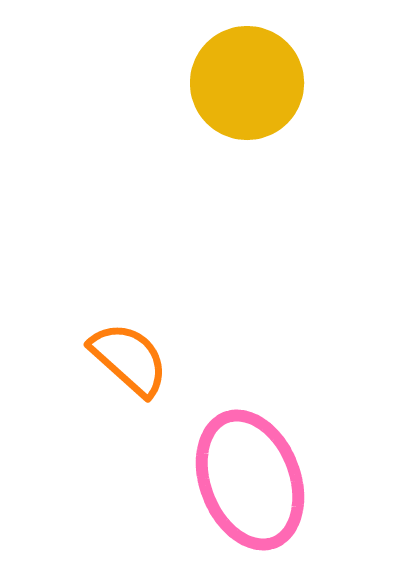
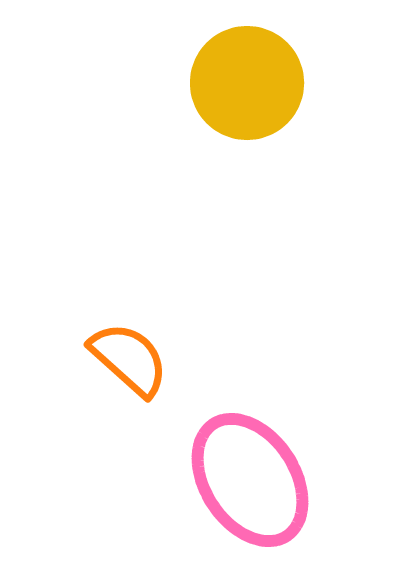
pink ellipse: rotated 12 degrees counterclockwise
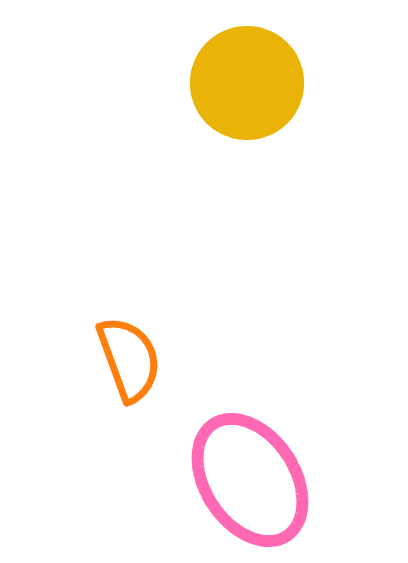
orange semicircle: rotated 28 degrees clockwise
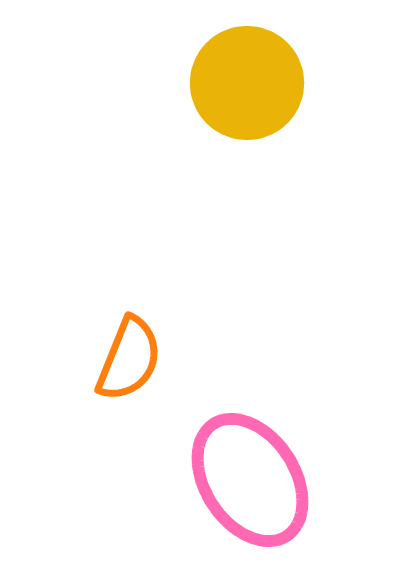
orange semicircle: rotated 42 degrees clockwise
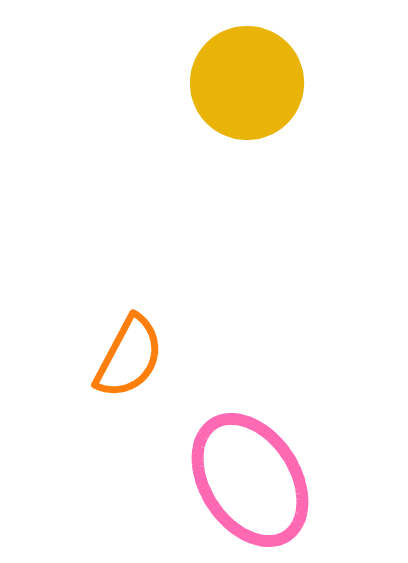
orange semicircle: moved 2 px up; rotated 6 degrees clockwise
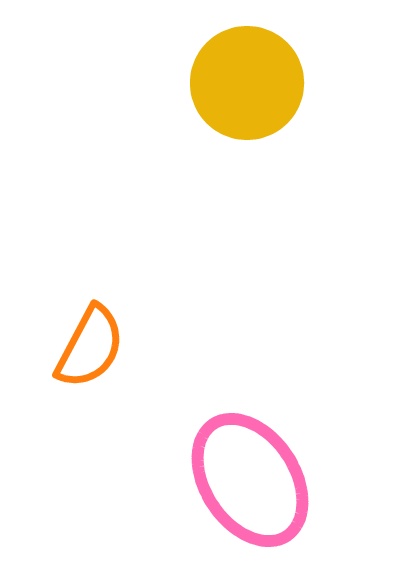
orange semicircle: moved 39 px left, 10 px up
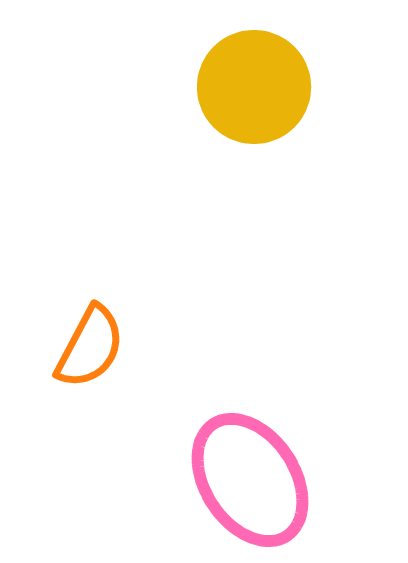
yellow circle: moved 7 px right, 4 px down
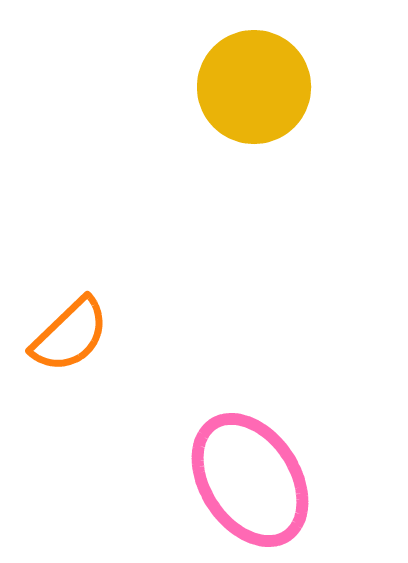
orange semicircle: moved 20 px left, 12 px up; rotated 18 degrees clockwise
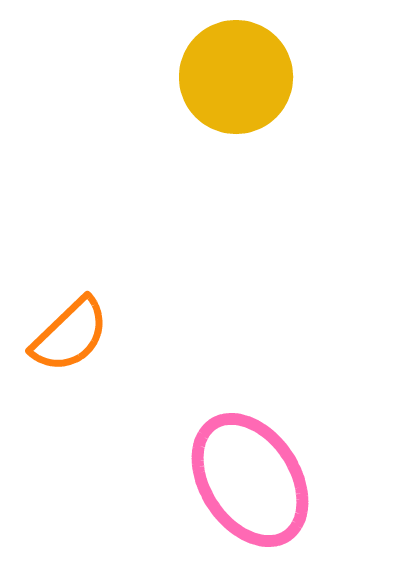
yellow circle: moved 18 px left, 10 px up
